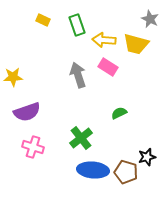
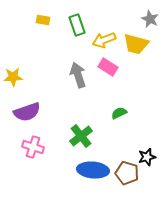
yellow rectangle: rotated 16 degrees counterclockwise
yellow arrow: rotated 25 degrees counterclockwise
green cross: moved 2 px up
brown pentagon: moved 1 px right, 1 px down
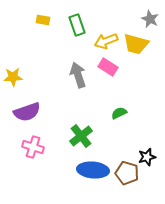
yellow arrow: moved 2 px right, 1 px down
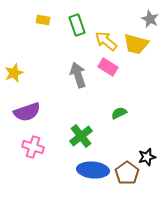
yellow arrow: rotated 60 degrees clockwise
yellow star: moved 1 px right, 4 px up; rotated 18 degrees counterclockwise
brown pentagon: rotated 20 degrees clockwise
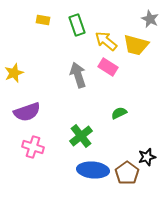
yellow trapezoid: moved 1 px down
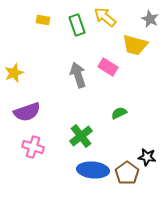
yellow arrow: moved 1 px left, 24 px up
yellow trapezoid: moved 1 px left
black star: rotated 24 degrees clockwise
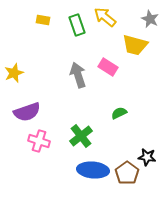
pink cross: moved 6 px right, 6 px up
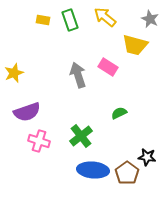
green rectangle: moved 7 px left, 5 px up
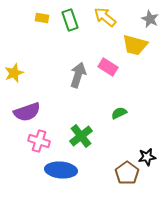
yellow rectangle: moved 1 px left, 2 px up
gray arrow: rotated 35 degrees clockwise
black star: rotated 18 degrees counterclockwise
blue ellipse: moved 32 px left
